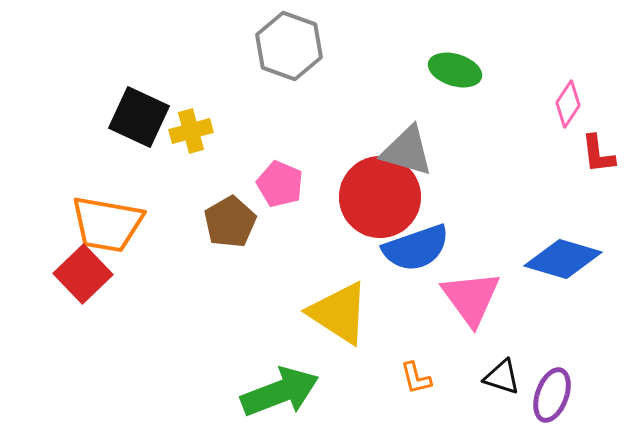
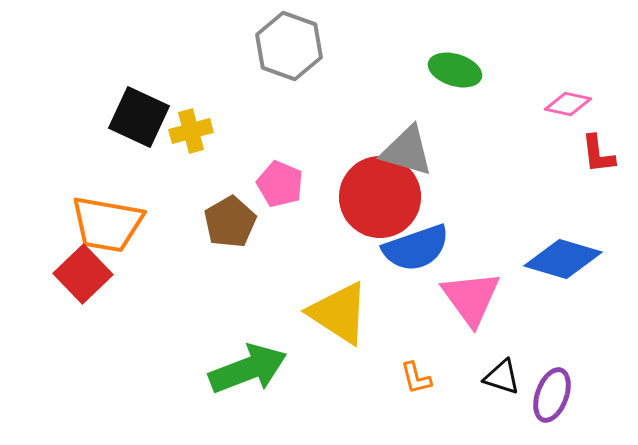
pink diamond: rotated 69 degrees clockwise
green arrow: moved 32 px left, 23 px up
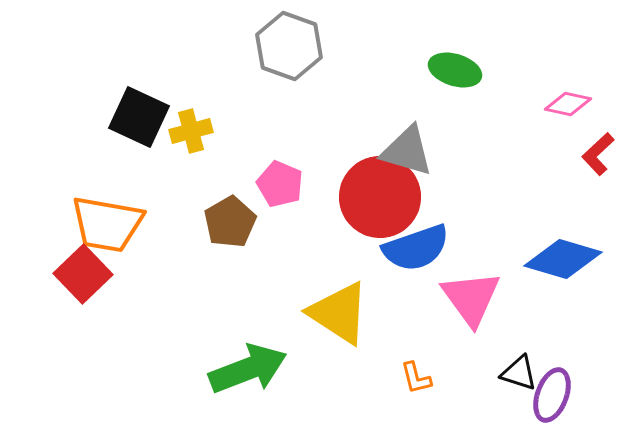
red L-shape: rotated 54 degrees clockwise
black triangle: moved 17 px right, 4 px up
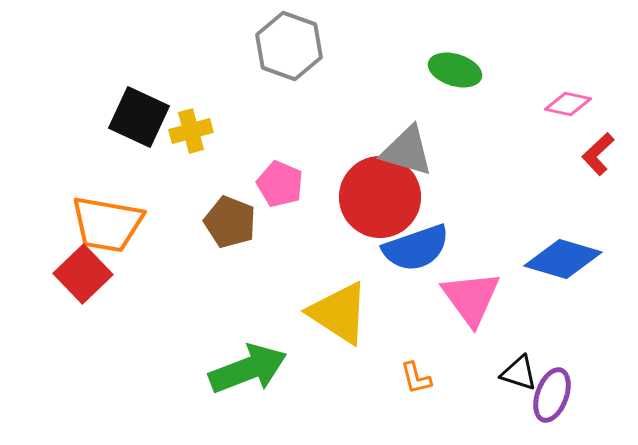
brown pentagon: rotated 21 degrees counterclockwise
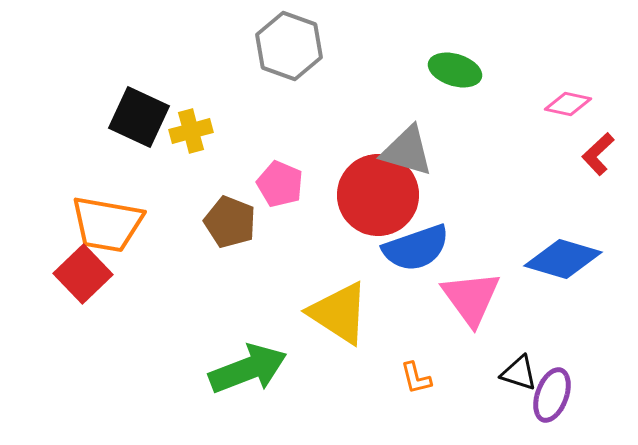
red circle: moved 2 px left, 2 px up
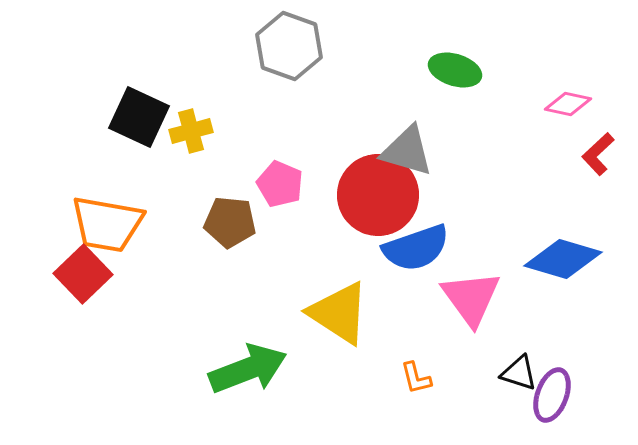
brown pentagon: rotated 15 degrees counterclockwise
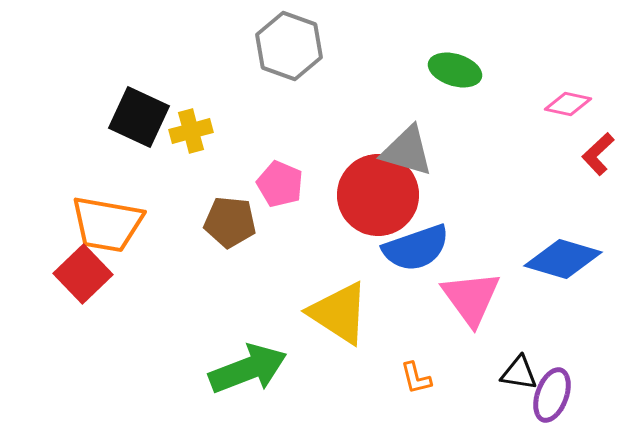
black triangle: rotated 9 degrees counterclockwise
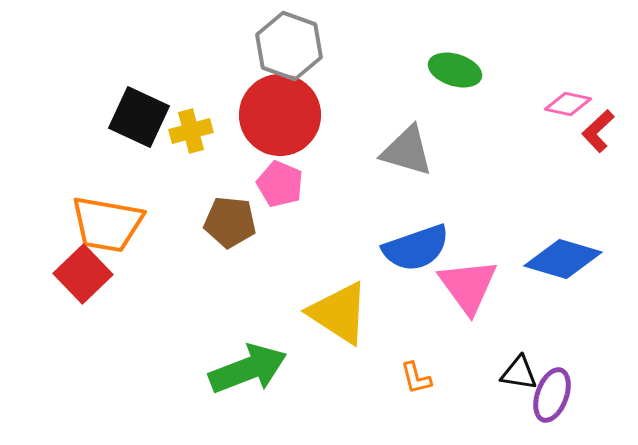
red L-shape: moved 23 px up
red circle: moved 98 px left, 80 px up
pink triangle: moved 3 px left, 12 px up
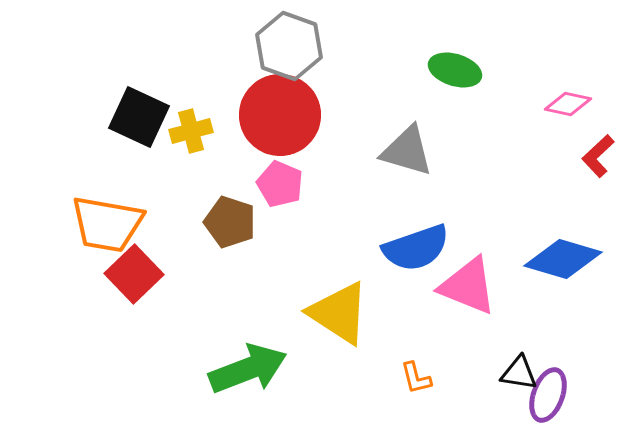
red L-shape: moved 25 px down
brown pentagon: rotated 12 degrees clockwise
red square: moved 51 px right
pink triangle: rotated 32 degrees counterclockwise
purple ellipse: moved 4 px left
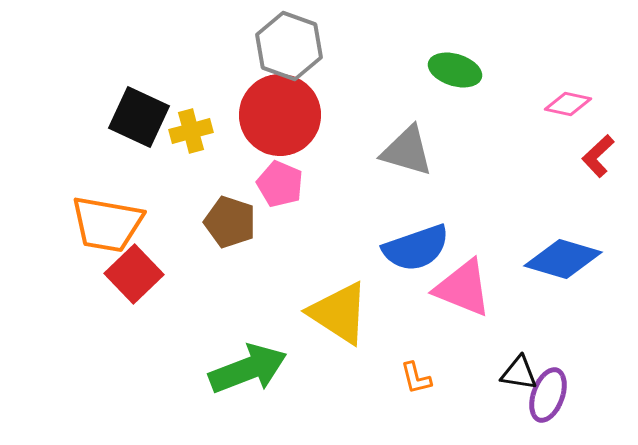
pink triangle: moved 5 px left, 2 px down
